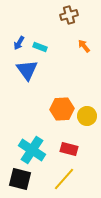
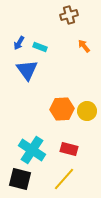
yellow circle: moved 5 px up
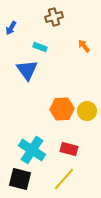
brown cross: moved 15 px left, 2 px down
blue arrow: moved 8 px left, 15 px up
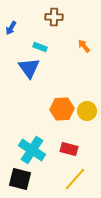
brown cross: rotated 18 degrees clockwise
blue triangle: moved 2 px right, 2 px up
yellow line: moved 11 px right
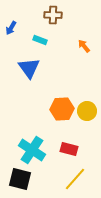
brown cross: moved 1 px left, 2 px up
cyan rectangle: moved 7 px up
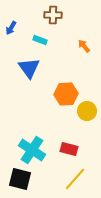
orange hexagon: moved 4 px right, 15 px up
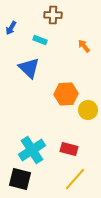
blue triangle: rotated 10 degrees counterclockwise
yellow circle: moved 1 px right, 1 px up
cyan cross: rotated 24 degrees clockwise
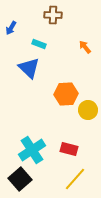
cyan rectangle: moved 1 px left, 4 px down
orange arrow: moved 1 px right, 1 px down
black square: rotated 35 degrees clockwise
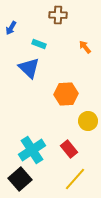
brown cross: moved 5 px right
yellow circle: moved 11 px down
red rectangle: rotated 36 degrees clockwise
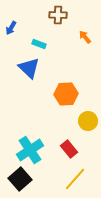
orange arrow: moved 10 px up
cyan cross: moved 2 px left
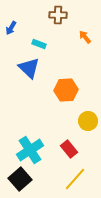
orange hexagon: moved 4 px up
